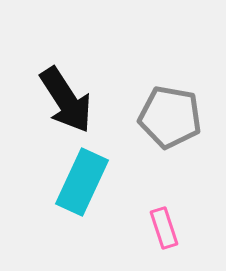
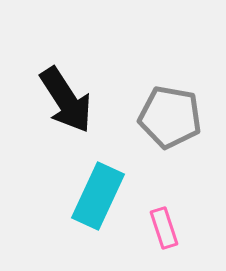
cyan rectangle: moved 16 px right, 14 px down
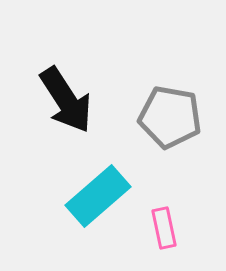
cyan rectangle: rotated 24 degrees clockwise
pink rectangle: rotated 6 degrees clockwise
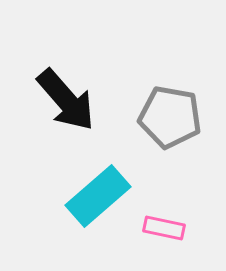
black arrow: rotated 8 degrees counterclockwise
pink rectangle: rotated 66 degrees counterclockwise
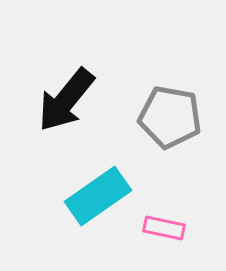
black arrow: rotated 80 degrees clockwise
cyan rectangle: rotated 6 degrees clockwise
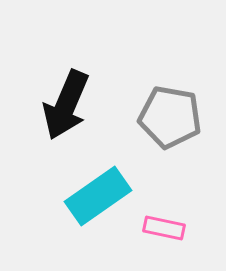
black arrow: moved 5 px down; rotated 16 degrees counterclockwise
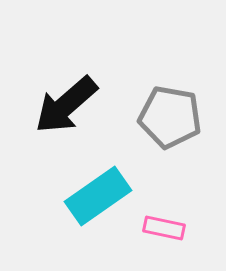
black arrow: rotated 26 degrees clockwise
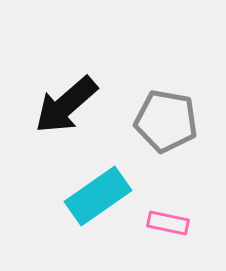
gray pentagon: moved 4 px left, 4 px down
pink rectangle: moved 4 px right, 5 px up
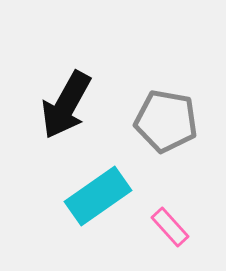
black arrow: rotated 20 degrees counterclockwise
pink rectangle: moved 2 px right, 4 px down; rotated 36 degrees clockwise
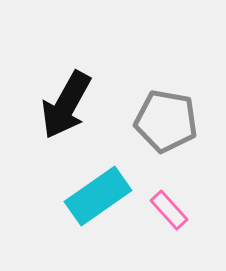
pink rectangle: moved 1 px left, 17 px up
